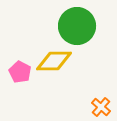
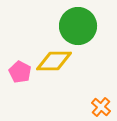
green circle: moved 1 px right
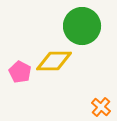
green circle: moved 4 px right
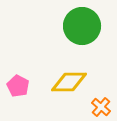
yellow diamond: moved 15 px right, 21 px down
pink pentagon: moved 2 px left, 14 px down
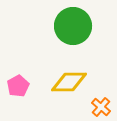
green circle: moved 9 px left
pink pentagon: rotated 15 degrees clockwise
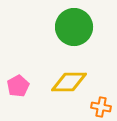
green circle: moved 1 px right, 1 px down
orange cross: rotated 30 degrees counterclockwise
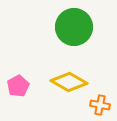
yellow diamond: rotated 30 degrees clockwise
orange cross: moved 1 px left, 2 px up
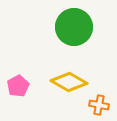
orange cross: moved 1 px left
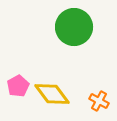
yellow diamond: moved 17 px left, 12 px down; rotated 24 degrees clockwise
orange cross: moved 4 px up; rotated 18 degrees clockwise
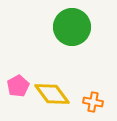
green circle: moved 2 px left
orange cross: moved 6 px left, 1 px down; rotated 18 degrees counterclockwise
